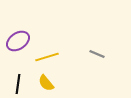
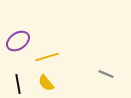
gray line: moved 9 px right, 20 px down
black line: rotated 18 degrees counterclockwise
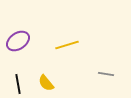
yellow line: moved 20 px right, 12 px up
gray line: rotated 14 degrees counterclockwise
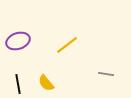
purple ellipse: rotated 15 degrees clockwise
yellow line: rotated 20 degrees counterclockwise
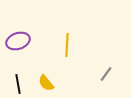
yellow line: rotated 50 degrees counterclockwise
gray line: rotated 63 degrees counterclockwise
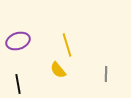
yellow line: rotated 20 degrees counterclockwise
gray line: rotated 35 degrees counterclockwise
yellow semicircle: moved 12 px right, 13 px up
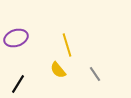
purple ellipse: moved 2 px left, 3 px up
gray line: moved 11 px left; rotated 35 degrees counterclockwise
black line: rotated 42 degrees clockwise
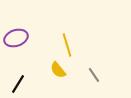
gray line: moved 1 px left, 1 px down
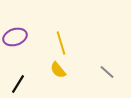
purple ellipse: moved 1 px left, 1 px up
yellow line: moved 6 px left, 2 px up
gray line: moved 13 px right, 3 px up; rotated 14 degrees counterclockwise
